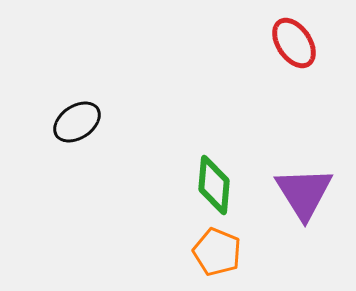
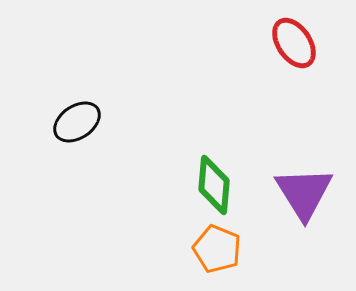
orange pentagon: moved 3 px up
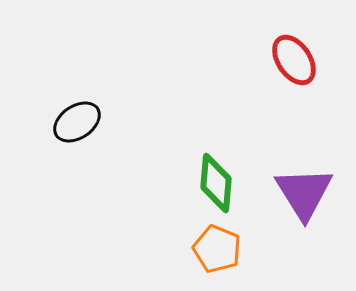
red ellipse: moved 17 px down
green diamond: moved 2 px right, 2 px up
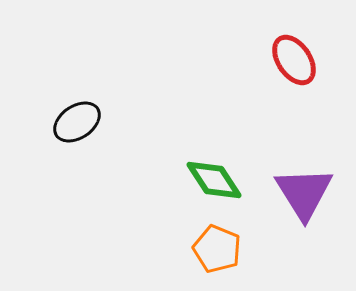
green diamond: moved 2 px left, 3 px up; rotated 38 degrees counterclockwise
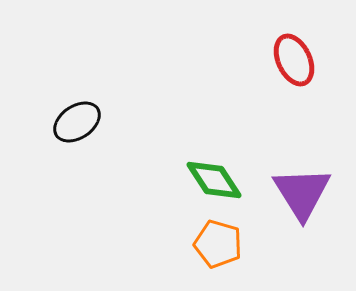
red ellipse: rotated 9 degrees clockwise
purple triangle: moved 2 px left
orange pentagon: moved 1 px right, 5 px up; rotated 6 degrees counterclockwise
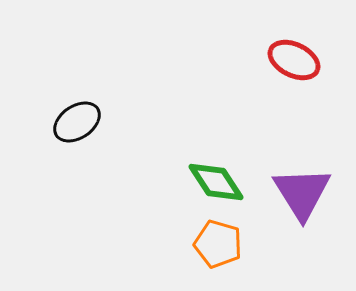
red ellipse: rotated 39 degrees counterclockwise
green diamond: moved 2 px right, 2 px down
